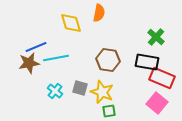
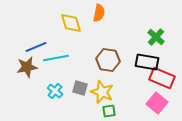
brown star: moved 2 px left, 4 px down
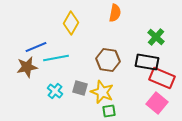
orange semicircle: moved 16 px right
yellow diamond: rotated 45 degrees clockwise
